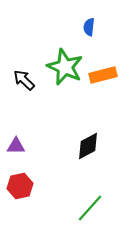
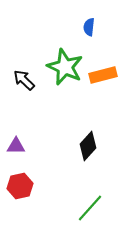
black diamond: rotated 20 degrees counterclockwise
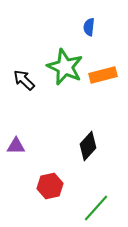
red hexagon: moved 30 px right
green line: moved 6 px right
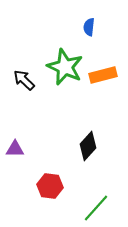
purple triangle: moved 1 px left, 3 px down
red hexagon: rotated 20 degrees clockwise
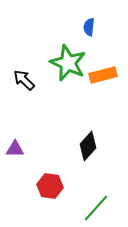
green star: moved 3 px right, 4 px up
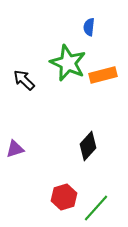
purple triangle: rotated 18 degrees counterclockwise
red hexagon: moved 14 px right, 11 px down; rotated 25 degrees counterclockwise
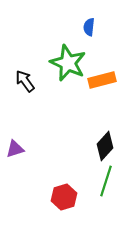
orange rectangle: moved 1 px left, 5 px down
black arrow: moved 1 px right, 1 px down; rotated 10 degrees clockwise
black diamond: moved 17 px right
green line: moved 10 px right, 27 px up; rotated 24 degrees counterclockwise
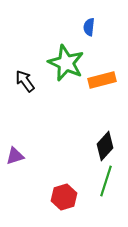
green star: moved 2 px left
purple triangle: moved 7 px down
